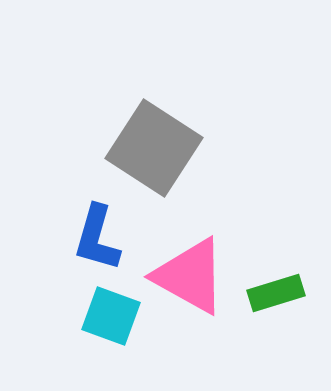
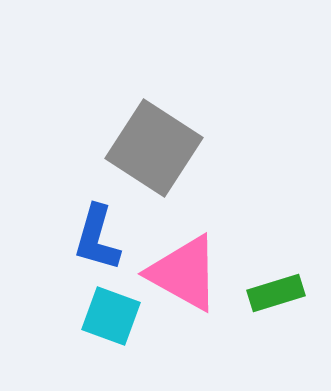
pink triangle: moved 6 px left, 3 px up
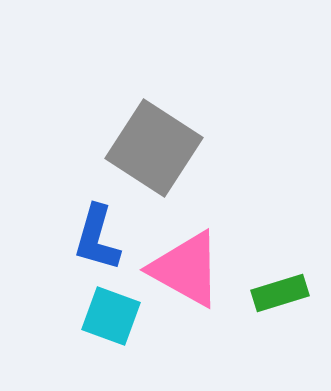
pink triangle: moved 2 px right, 4 px up
green rectangle: moved 4 px right
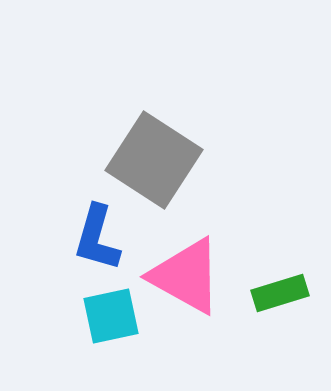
gray square: moved 12 px down
pink triangle: moved 7 px down
cyan square: rotated 32 degrees counterclockwise
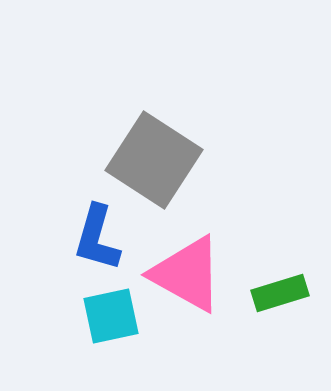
pink triangle: moved 1 px right, 2 px up
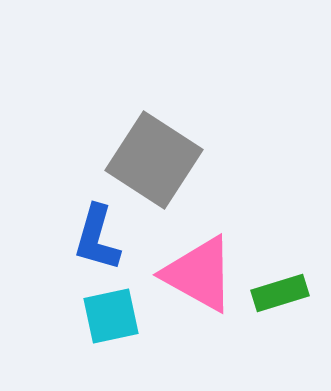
pink triangle: moved 12 px right
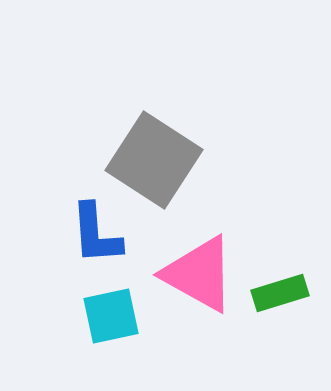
blue L-shape: moved 1 px left, 4 px up; rotated 20 degrees counterclockwise
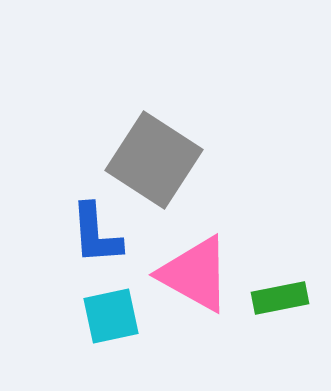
pink triangle: moved 4 px left
green rectangle: moved 5 px down; rotated 6 degrees clockwise
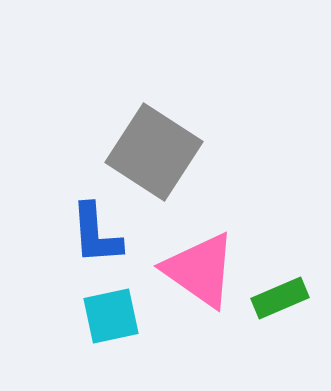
gray square: moved 8 px up
pink triangle: moved 5 px right, 4 px up; rotated 6 degrees clockwise
green rectangle: rotated 12 degrees counterclockwise
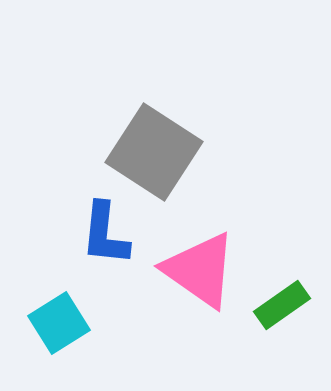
blue L-shape: moved 9 px right; rotated 10 degrees clockwise
green rectangle: moved 2 px right, 7 px down; rotated 12 degrees counterclockwise
cyan square: moved 52 px left, 7 px down; rotated 20 degrees counterclockwise
